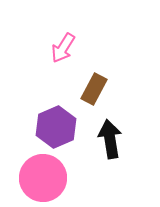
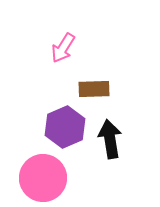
brown rectangle: rotated 60 degrees clockwise
purple hexagon: moved 9 px right
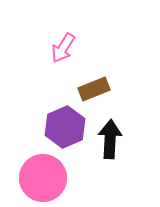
brown rectangle: rotated 20 degrees counterclockwise
black arrow: rotated 12 degrees clockwise
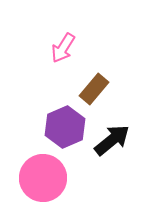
brown rectangle: rotated 28 degrees counterclockwise
black arrow: moved 2 px right, 1 px down; rotated 48 degrees clockwise
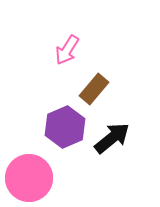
pink arrow: moved 4 px right, 2 px down
black arrow: moved 2 px up
pink circle: moved 14 px left
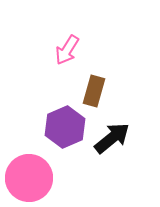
brown rectangle: moved 2 px down; rotated 24 degrees counterclockwise
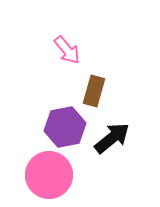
pink arrow: rotated 72 degrees counterclockwise
purple hexagon: rotated 12 degrees clockwise
pink circle: moved 20 px right, 3 px up
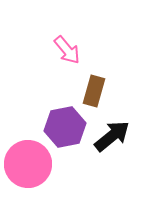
black arrow: moved 2 px up
pink circle: moved 21 px left, 11 px up
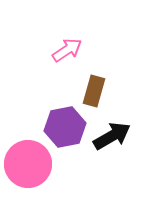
pink arrow: rotated 84 degrees counterclockwise
black arrow: rotated 9 degrees clockwise
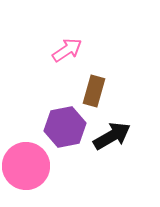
pink circle: moved 2 px left, 2 px down
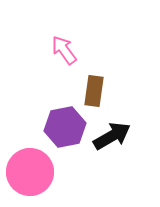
pink arrow: moved 3 px left; rotated 92 degrees counterclockwise
brown rectangle: rotated 8 degrees counterclockwise
pink circle: moved 4 px right, 6 px down
